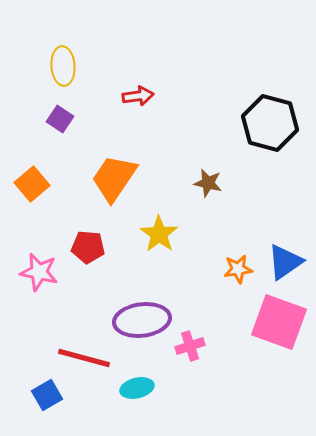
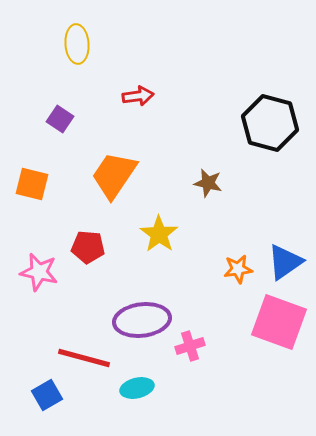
yellow ellipse: moved 14 px right, 22 px up
orange trapezoid: moved 3 px up
orange square: rotated 36 degrees counterclockwise
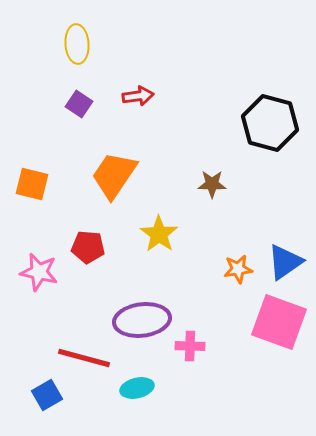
purple square: moved 19 px right, 15 px up
brown star: moved 4 px right, 1 px down; rotated 12 degrees counterclockwise
pink cross: rotated 20 degrees clockwise
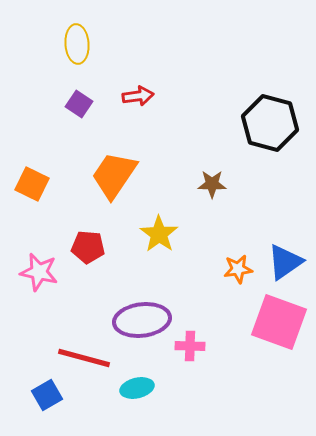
orange square: rotated 12 degrees clockwise
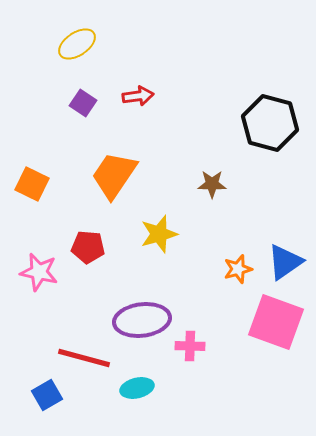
yellow ellipse: rotated 60 degrees clockwise
purple square: moved 4 px right, 1 px up
yellow star: rotated 21 degrees clockwise
orange star: rotated 8 degrees counterclockwise
pink square: moved 3 px left
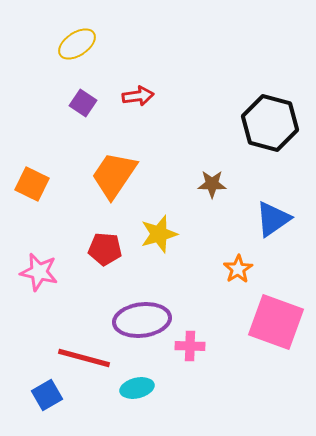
red pentagon: moved 17 px right, 2 px down
blue triangle: moved 12 px left, 43 px up
orange star: rotated 16 degrees counterclockwise
